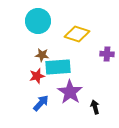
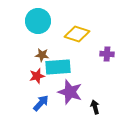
purple star: rotated 15 degrees counterclockwise
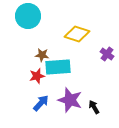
cyan circle: moved 10 px left, 5 px up
purple cross: rotated 32 degrees clockwise
purple star: moved 8 px down
black arrow: moved 1 px left; rotated 16 degrees counterclockwise
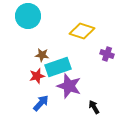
yellow diamond: moved 5 px right, 3 px up
purple cross: rotated 16 degrees counterclockwise
cyan rectangle: rotated 15 degrees counterclockwise
purple star: moved 1 px left, 14 px up
